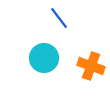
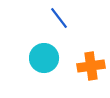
orange cross: rotated 28 degrees counterclockwise
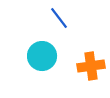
cyan circle: moved 2 px left, 2 px up
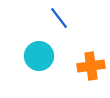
cyan circle: moved 3 px left
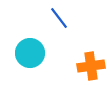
cyan circle: moved 9 px left, 3 px up
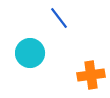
orange cross: moved 9 px down
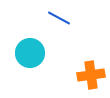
blue line: rotated 25 degrees counterclockwise
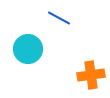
cyan circle: moved 2 px left, 4 px up
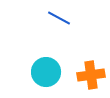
cyan circle: moved 18 px right, 23 px down
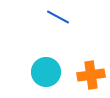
blue line: moved 1 px left, 1 px up
